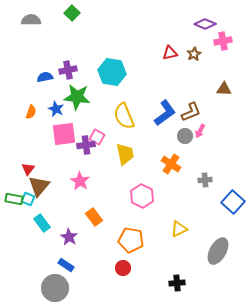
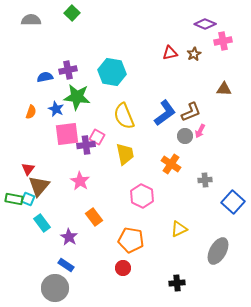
pink square at (64, 134): moved 3 px right
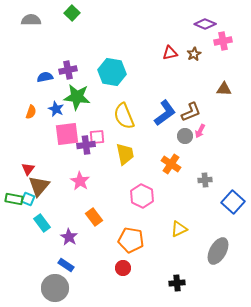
pink square at (97, 137): rotated 35 degrees counterclockwise
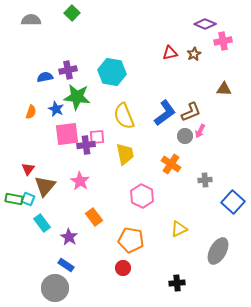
brown triangle at (39, 186): moved 6 px right
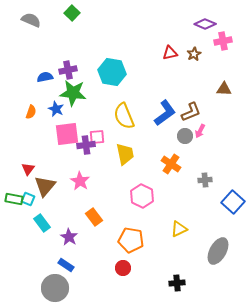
gray semicircle at (31, 20): rotated 24 degrees clockwise
green star at (77, 97): moved 4 px left, 4 px up
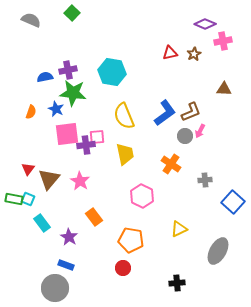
brown triangle at (45, 186): moved 4 px right, 7 px up
blue rectangle at (66, 265): rotated 14 degrees counterclockwise
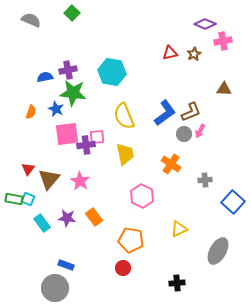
gray circle at (185, 136): moved 1 px left, 2 px up
purple star at (69, 237): moved 2 px left, 19 px up; rotated 24 degrees counterclockwise
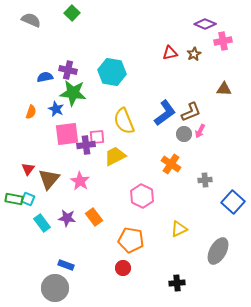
purple cross at (68, 70): rotated 24 degrees clockwise
yellow semicircle at (124, 116): moved 5 px down
yellow trapezoid at (125, 154): moved 10 px left, 2 px down; rotated 105 degrees counterclockwise
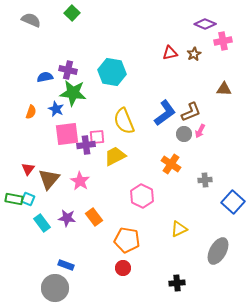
orange pentagon at (131, 240): moved 4 px left
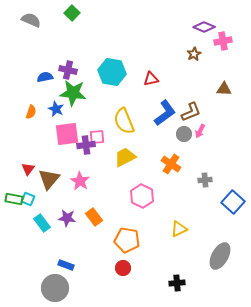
purple diamond at (205, 24): moved 1 px left, 3 px down
red triangle at (170, 53): moved 19 px left, 26 px down
yellow trapezoid at (115, 156): moved 10 px right, 1 px down
gray ellipse at (218, 251): moved 2 px right, 5 px down
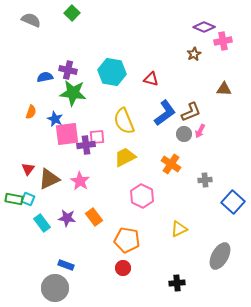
red triangle at (151, 79): rotated 28 degrees clockwise
blue star at (56, 109): moved 1 px left, 10 px down
brown triangle at (49, 179): rotated 25 degrees clockwise
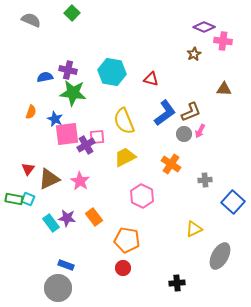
pink cross at (223, 41): rotated 18 degrees clockwise
purple cross at (86, 145): rotated 24 degrees counterclockwise
cyan rectangle at (42, 223): moved 9 px right
yellow triangle at (179, 229): moved 15 px right
gray circle at (55, 288): moved 3 px right
